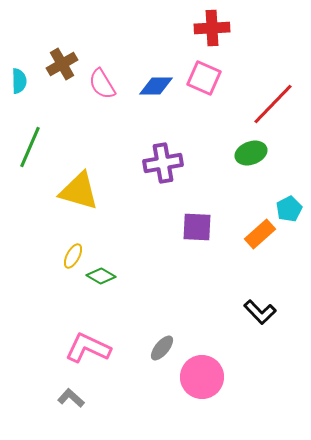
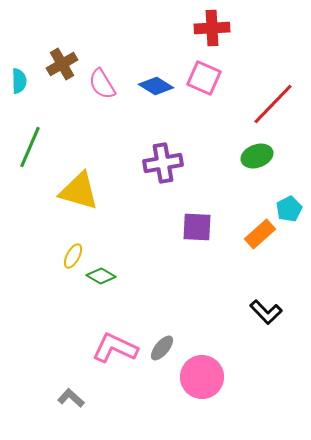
blue diamond: rotated 32 degrees clockwise
green ellipse: moved 6 px right, 3 px down
black L-shape: moved 6 px right
pink L-shape: moved 27 px right
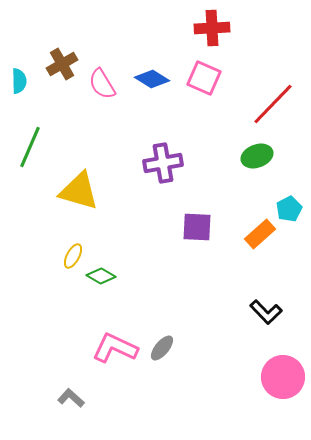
blue diamond: moved 4 px left, 7 px up
pink circle: moved 81 px right
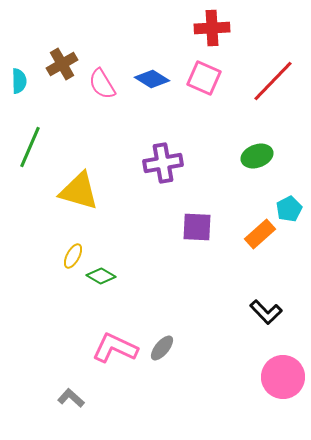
red line: moved 23 px up
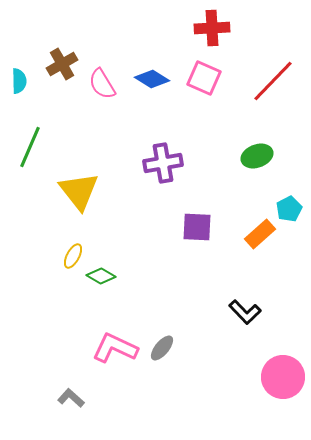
yellow triangle: rotated 36 degrees clockwise
black L-shape: moved 21 px left
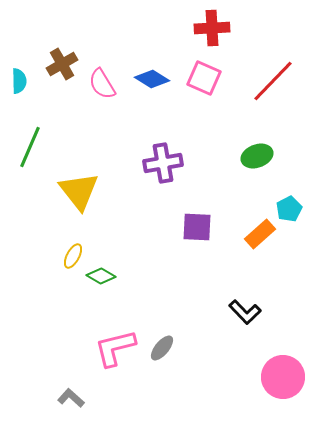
pink L-shape: rotated 39 degrees counterclockwise
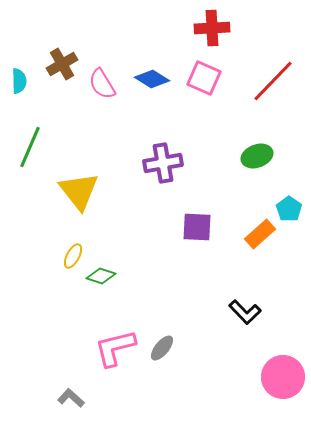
cyan pentagon: rotated 10 degrees counterclockwise
green diamond: rotated 12 degrees counterclockwise
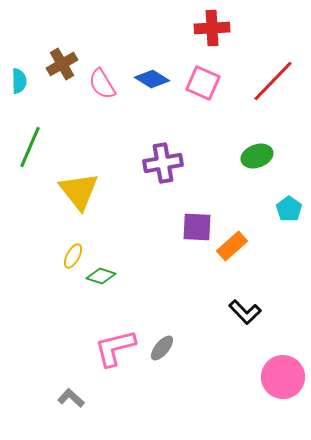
pink square: moved 1 px left, 5 px down
orange rectangle: moved 28 px left, 12 px down
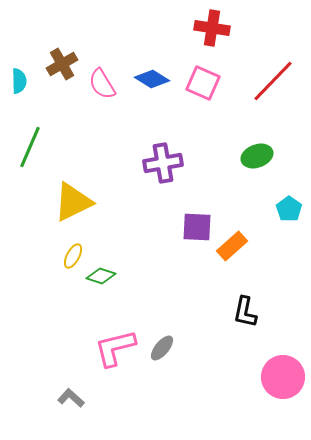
red cross: rotated 12 degrees clockwise
yellow triangle: moved 6 px left, 11 px down; rotated 42 degrees clockwise
black L-shape: rotated 56 degrees clockwise
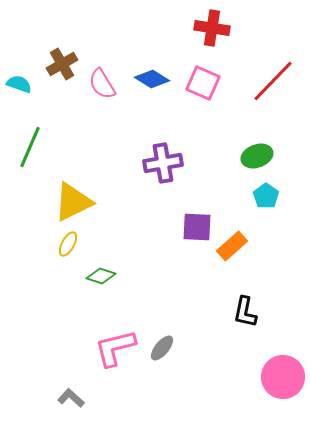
cyan semicircle: moved 3 px down; rotated 70 degrees counterclockwise
cyan pentagon: moved 23 px left, 13 px up
yellow ellipse: moved 5 px left, 12 px up
